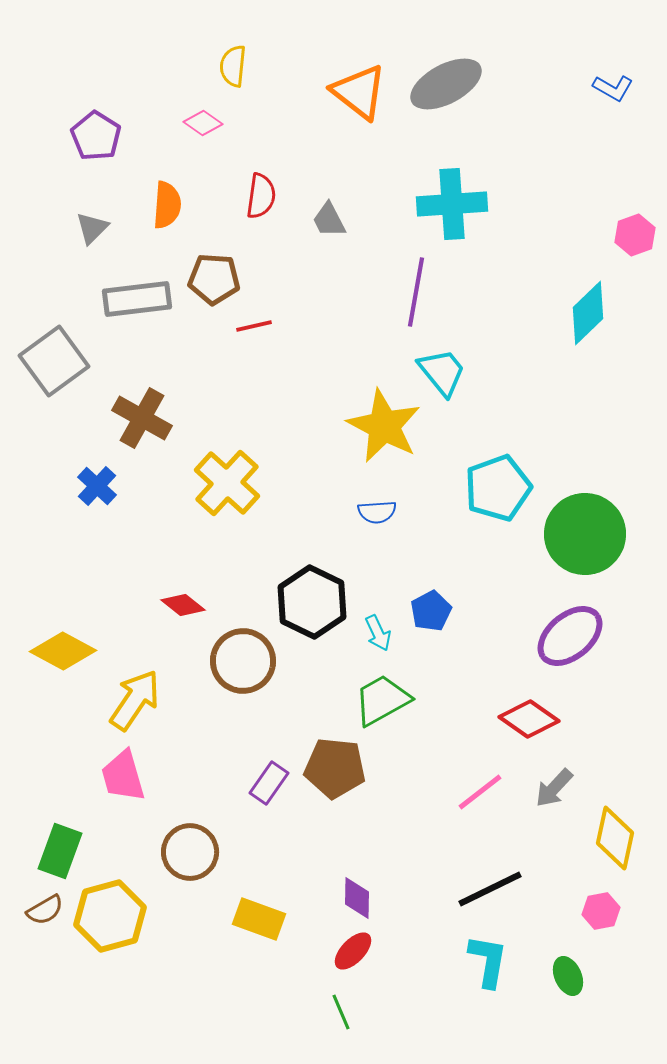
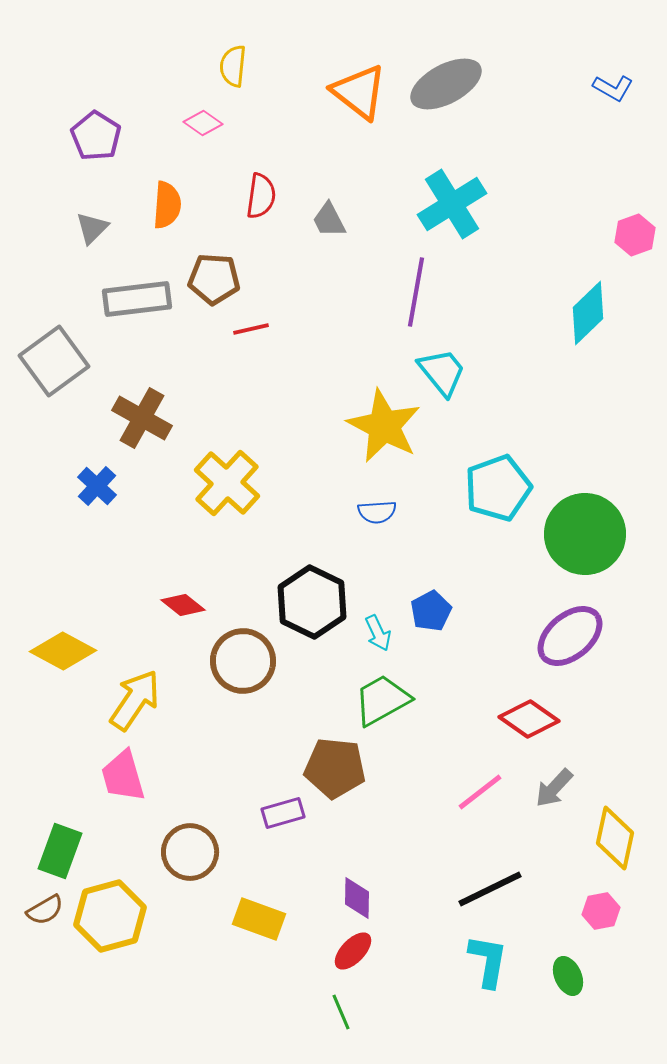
cyan cross at (452, 204): rotated 28 degrees counterclockwise
red line at (254, 326): moved 3 px left, 3 px down
purple rectangle at (269, 783): moved 14 px right, 30 px down; rotated 39 degrees clockwise
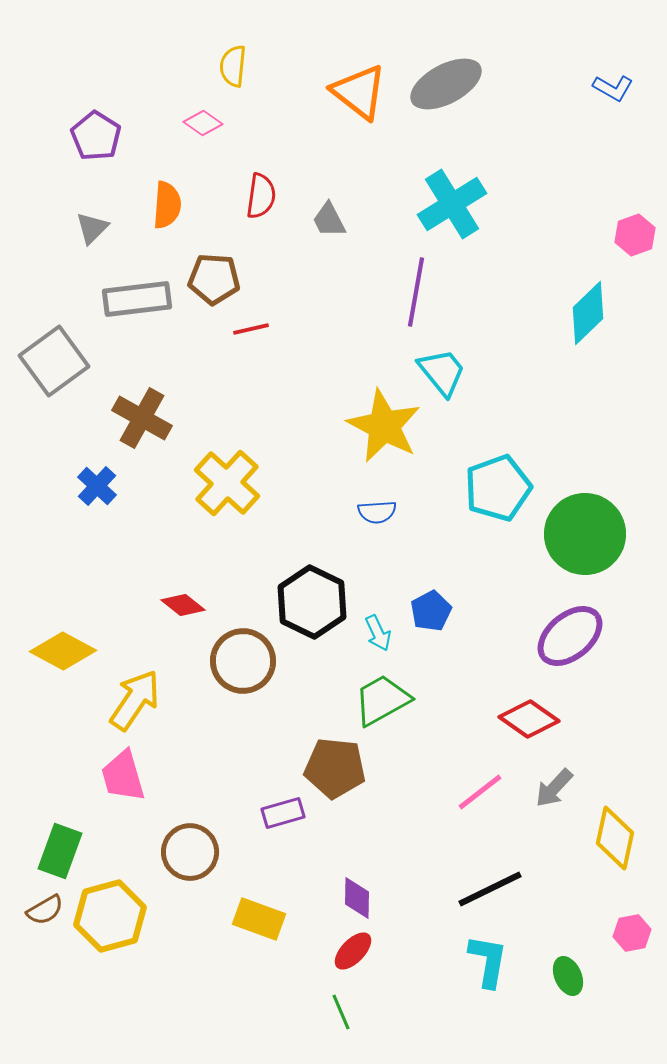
pink hexagon at (601, 911): moved 31 px right, 22 px down
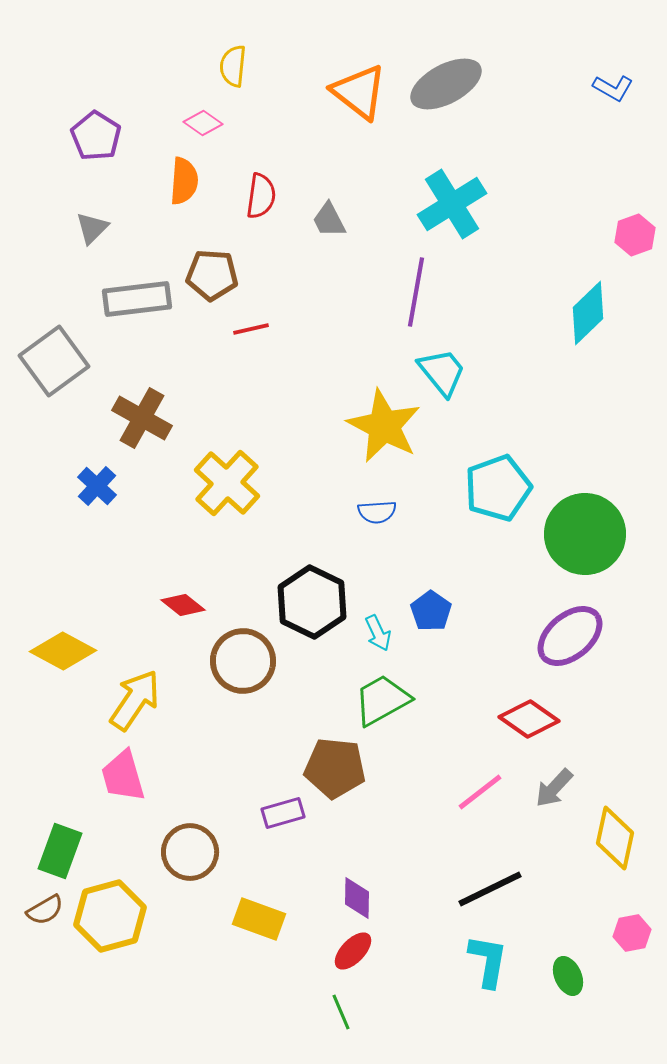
orange semicircle at (167, 205): moved 17 px right, 24 px up
brown pentagon at (214, 279): moved 2 px left, 4 px up
blue pentagon at (431, 611): rotated 9 degrees counterclockwise
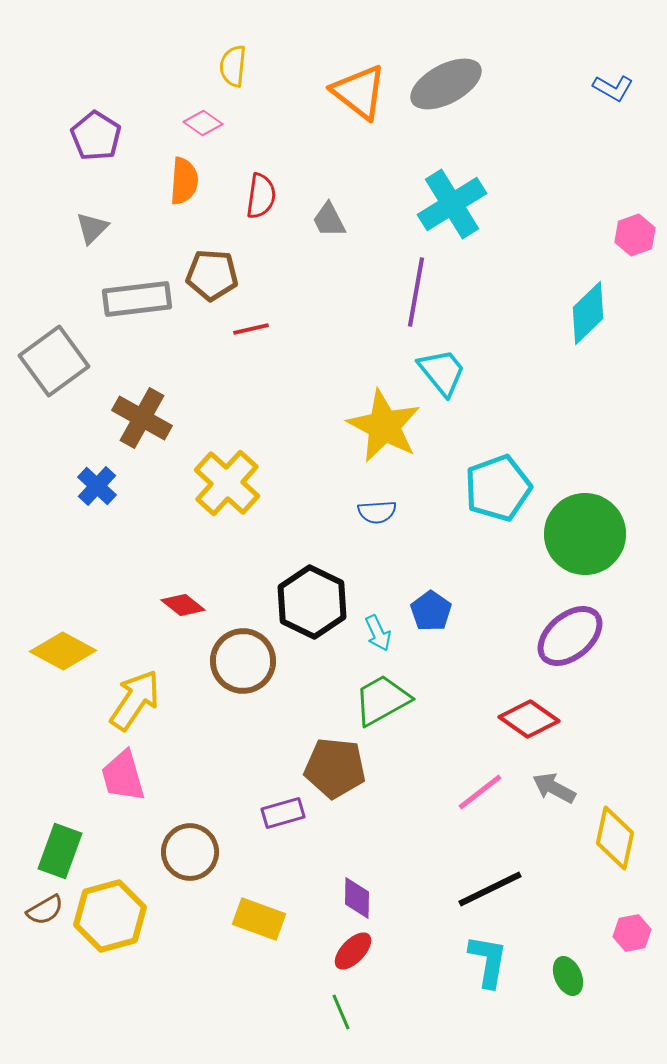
gray arrow at (554, 788): rotated 75 degrees clockwise
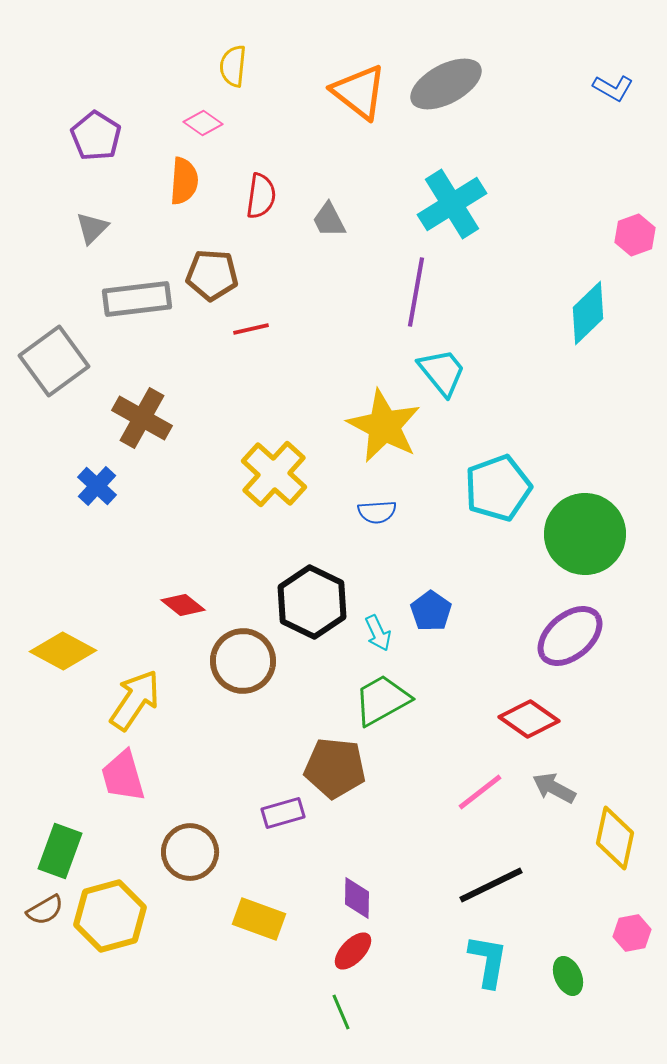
yellow cross at (227, 483): moved 47 px right, 9 px up
black line at (490, 889): moved 1 px right, 4 px up
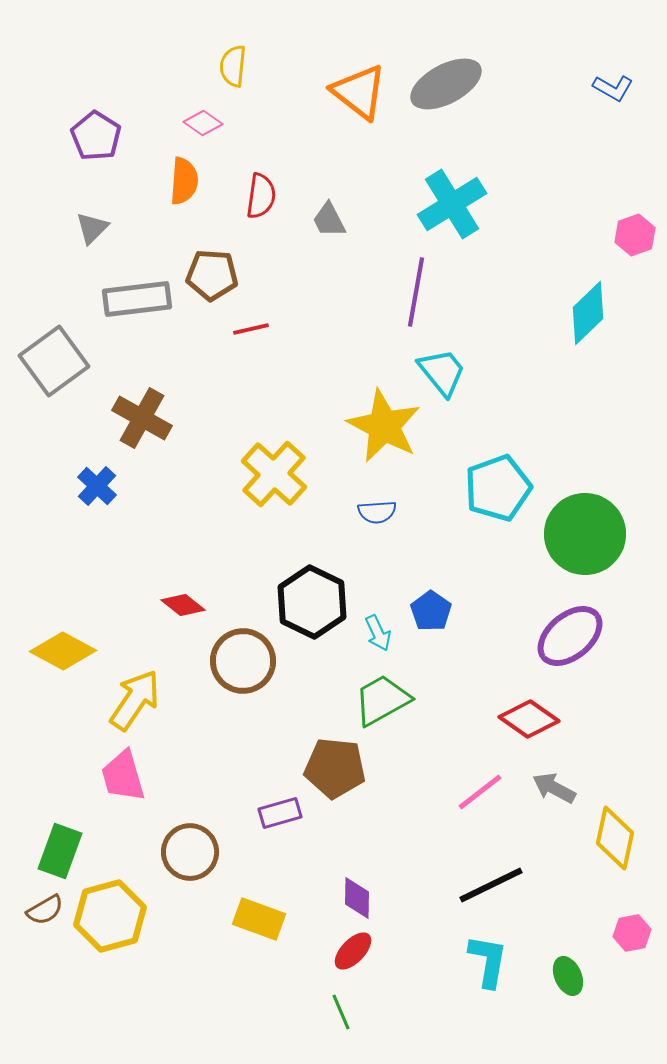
purple rectangle at (283, 813): moved 3 px left
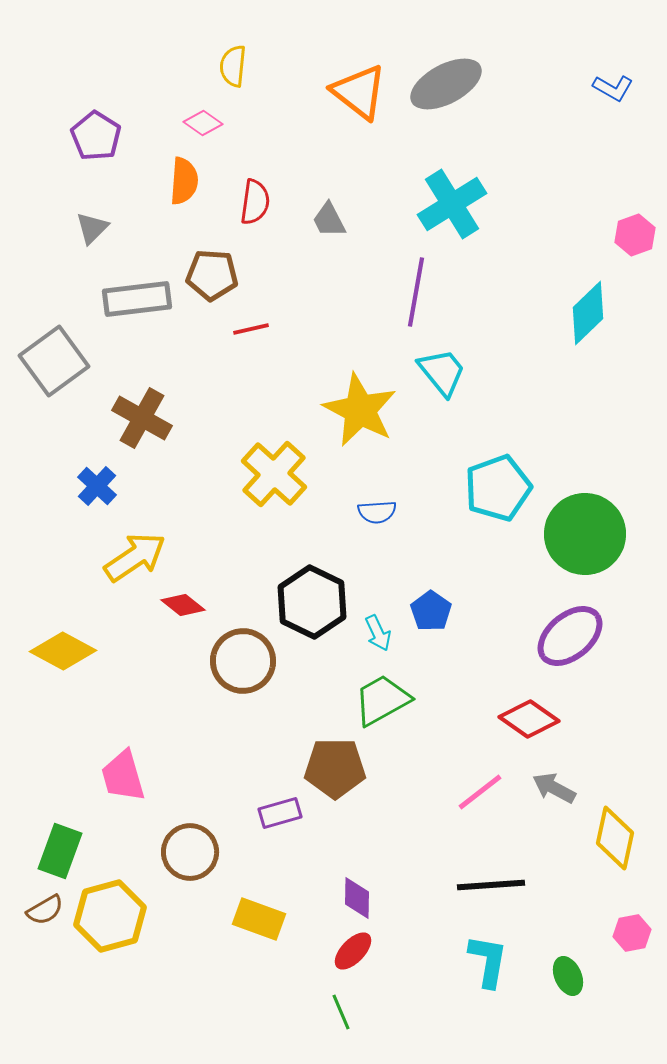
red semicircle at (261, 196): moved 6 px left, 6 px down
yellow star at (384, 426): moved 24 px left, 16 px up
yellow arrow at (135, 700): moved 143 px up; rotated 22 degrees clockwise
brown pentagon at (335, 768): rotated 6 degrees counterclockwise
black line at (491, 885): rotated 22 degrees clockwise
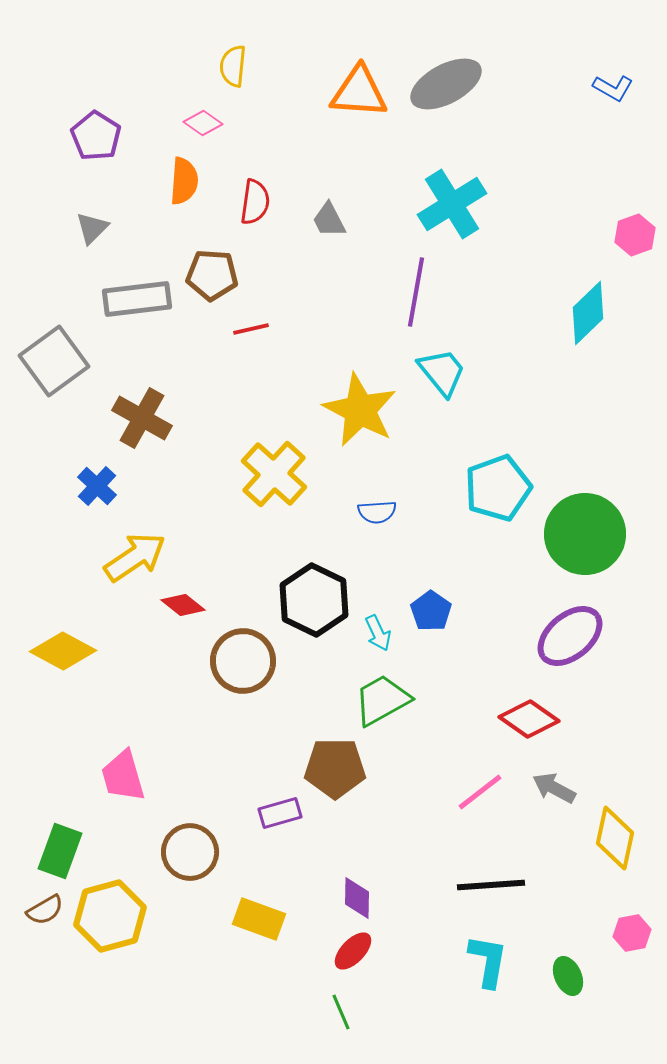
orange triangle at (359, 92): rotated 34 degrees counterclockwise
black hexagon at (312, 602): moved 2 px right, 2 px up
